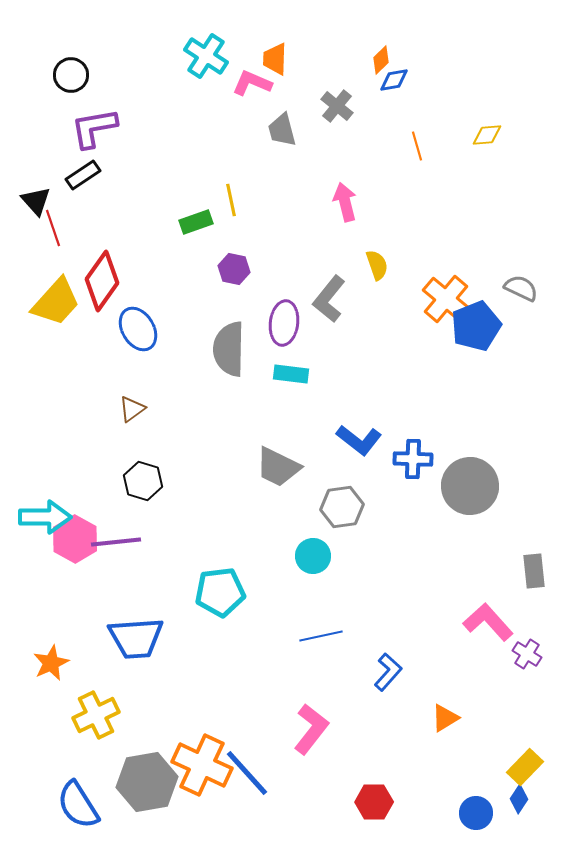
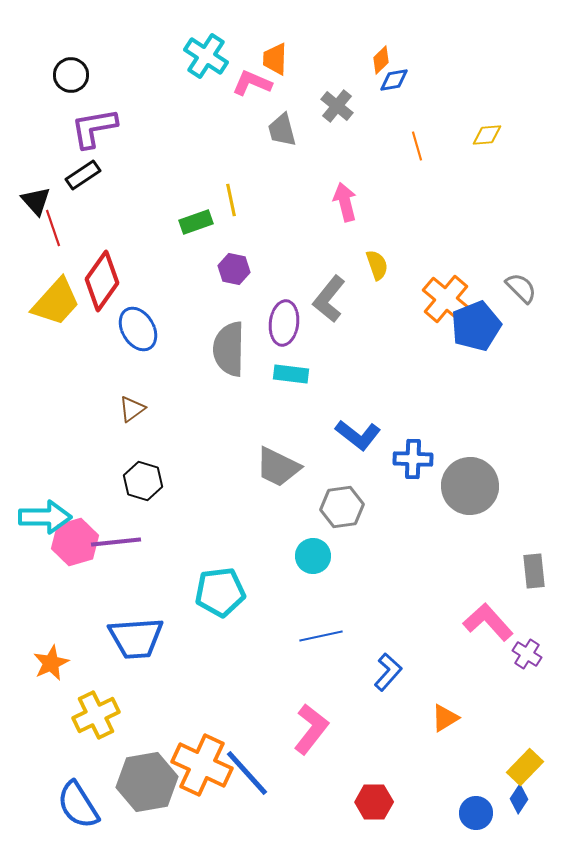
gray semicircle at (521, 288): rotated 20 degrees clockwise
blue L-shape at (359, 440): moved 1 px left, 5 px up
pink hexagon at (75, 539): moved 3 px down; rotated 15 degrees clockwise
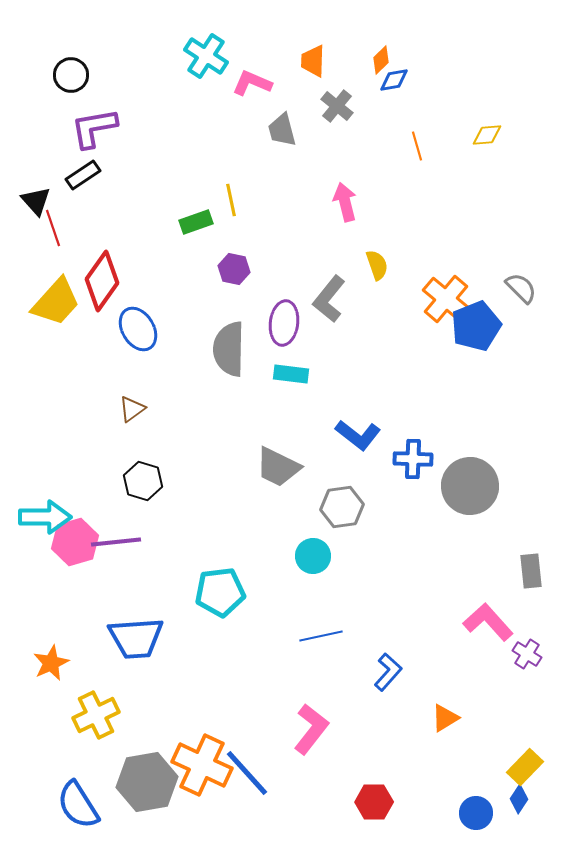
orange trapezoid at (275, 59): moved 38 px right, 2 px down
gray rectangle at (534, 571): moved 3 px left
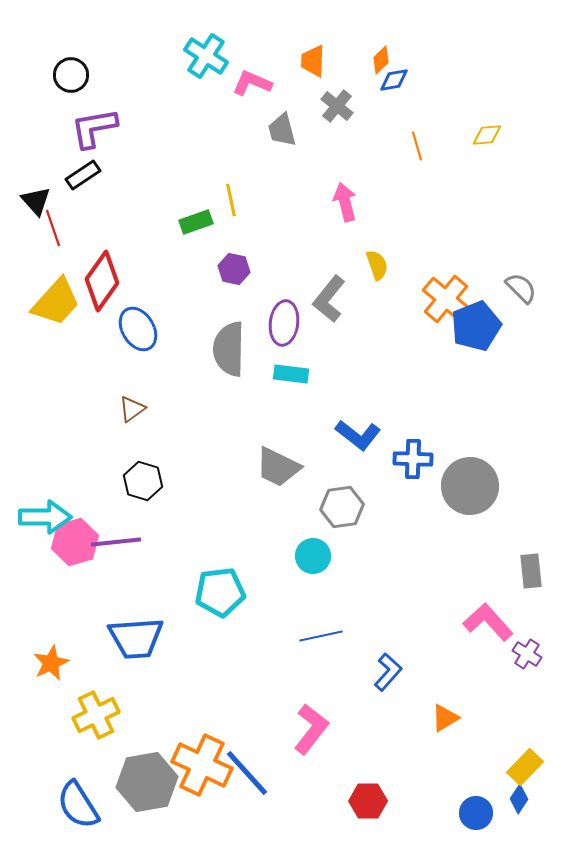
red hexagon at (374, 802): moved 6 px left, 1 px up
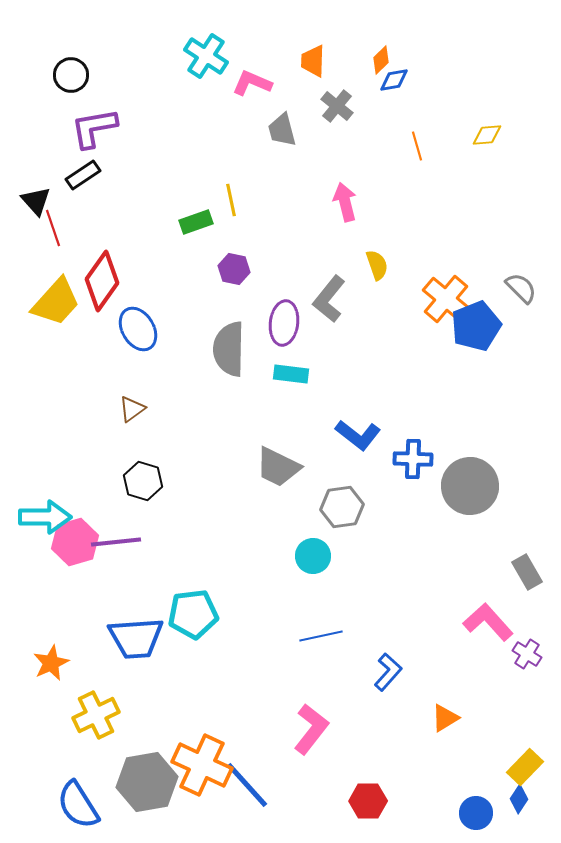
gray rectangle at (531, 571): moved 4 px left, 1 px down; rotated 24 degrees counterclockwise
cyan pentagon at (220, 592): moved 27 px left, 22 px down
blue line at (247, 773): moved 12 px down
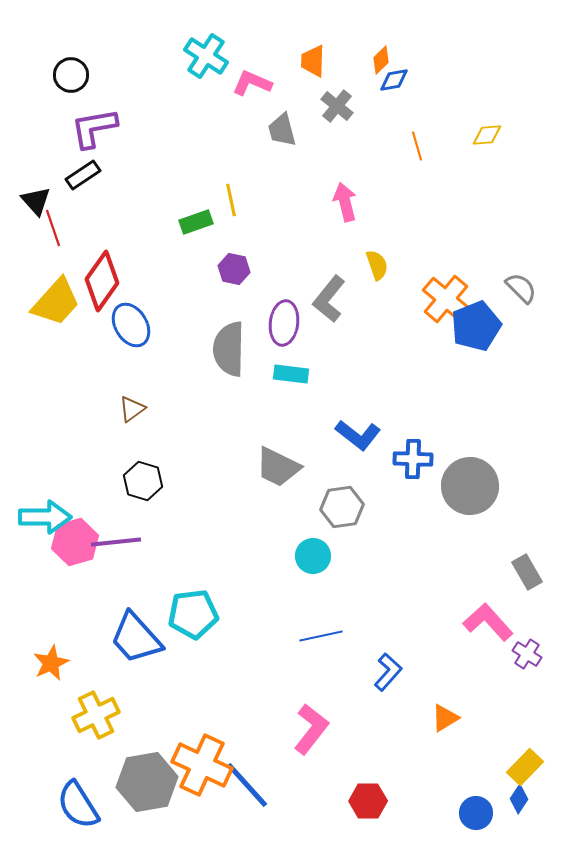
blue ellipse at (138, 329): moved 7 px left, 4 px up
blue trapezoid at (136, 638): rotated 52 degrees clockwise
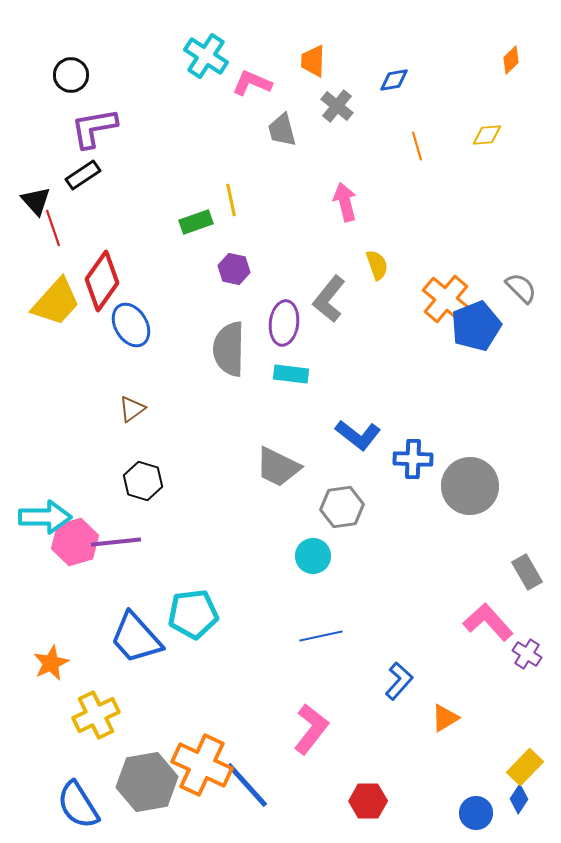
orange diamond at (381, 60): moved 130 px right
blue L-shape at (388, 672): moved 11 px right, 9 px down
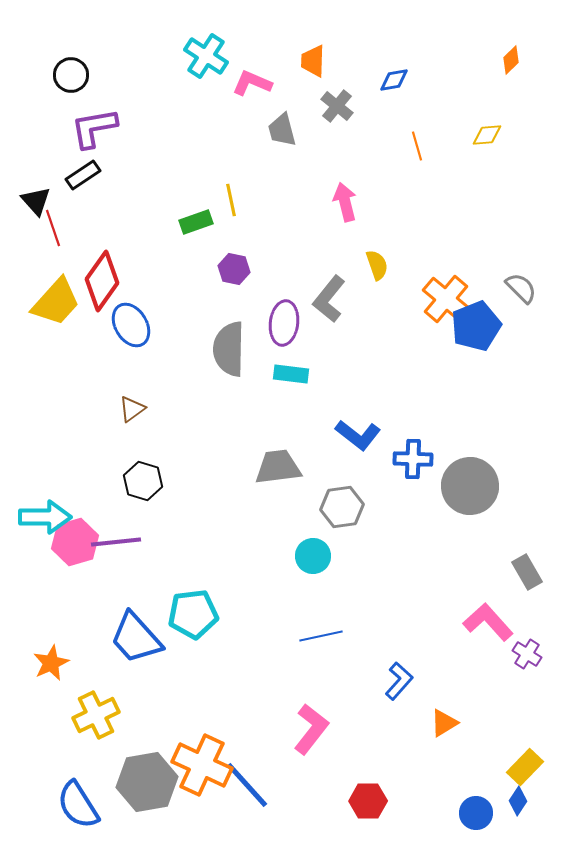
gray trapezoid at (278, 467): rotated 147 degrees clockwise
orange triangle at (445, 718): moved 1 px left, 5 px down
blue diamond at (519, 799): moved 1 px left, 2 px down
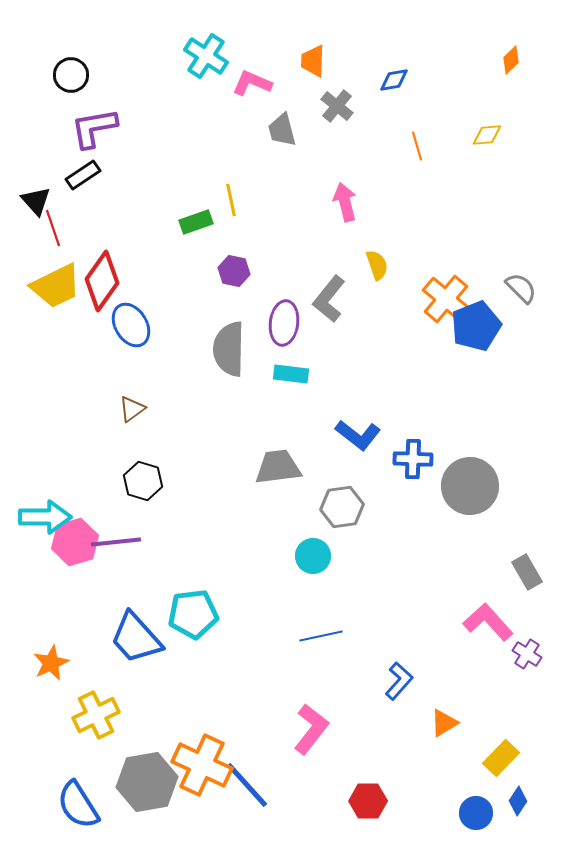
purple hexagon at (234, 269): moved 2 px down
yellow trapezoid at (56, 302): moved 16 px up; rotated 22 degrees clockwise
yellow rectangle at (525, 767): moved 24 px left, 9 px up
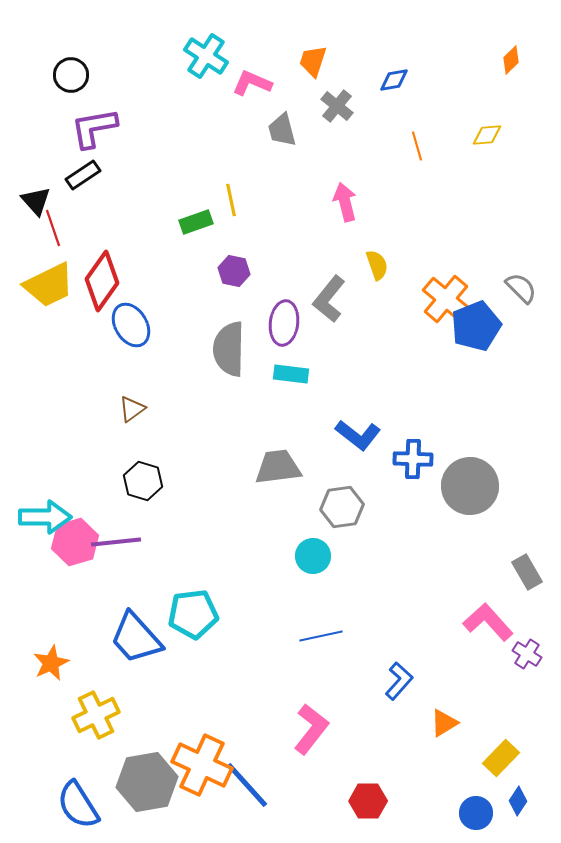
orange trapezoid at (313, 61): rotated 16 degrees clockwise
yellow trapezoid at (56, 286): moved 7 px left, 1 px up
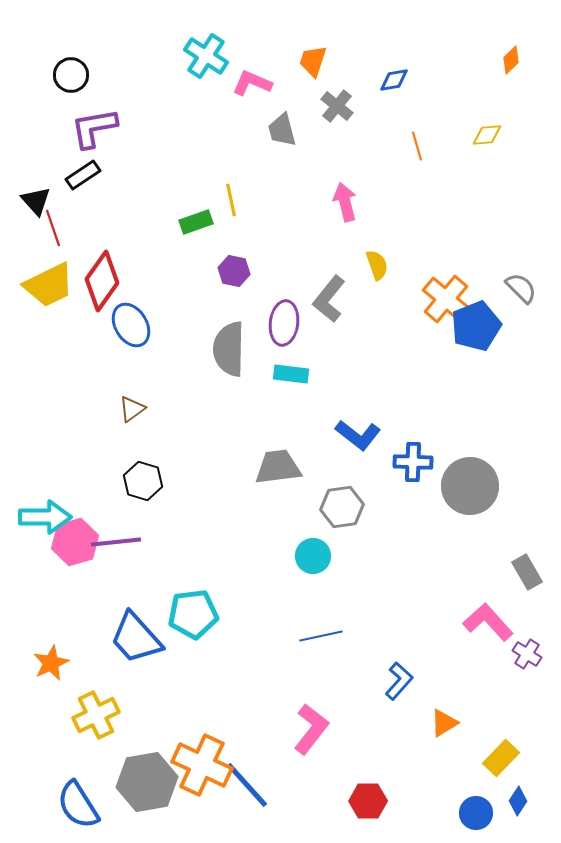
blue cross at (413, 459): moved 3 px down
